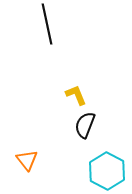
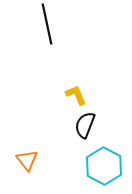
cyan hexagon: moved 3 px left, 5 px up
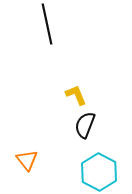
cyan hexagon: moved 5 px left, 6 px down
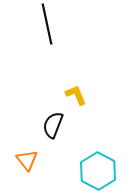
black semicircle: moved 32 px left
cyan hexagon: moved 1 px left, 1 px up
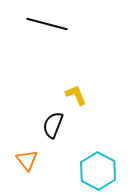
black line: rotated 63 degrees counterclockwise
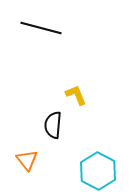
black line: moved 6 px left, 4 px down
black semicircle: rotated 16 degrees counterclockwise
